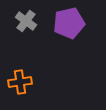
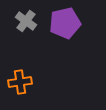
purple pentagon: moved 4 px left
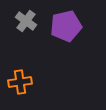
purple pentagon: moved 1 px right, 3 px down
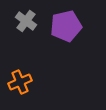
orange cross: rotated 15 degrees counterclockwise
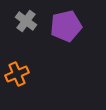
orange cross: moved 3 px left, 8 px up
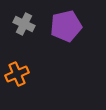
gray cross: moved 2 px left, 3 px down; rotated 10 degrees counterclockwise
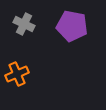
purple pentagon: moved 6 px right; rotated 24 degrees clockwise
